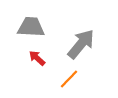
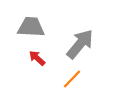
gray arrow: moved 1 px left
orange line: moved 3 px right
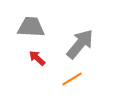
orange line: rotated 15 degrees clockwise
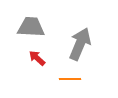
gray arrow: rotated 16 degrees counterclockwise
orange line: moved 2 px left; rotated 30 degrees clockwise
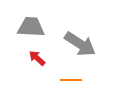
gray arrow: rotated 100 degrees clockwise
orange line: moved 1 px right, 1 px down
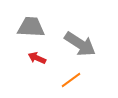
red arrow: rotated 18 degrees counterclockwise
orange line: rotated 35 degrees counterclockwise
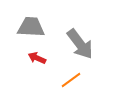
gray arrow: rotated 20 degrees clockwise
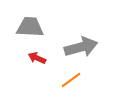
gray trapezoid: moved 1 px left
gray arrow: moved 1 px right, 3 px down; rotated 68 degrees counterclockwise
